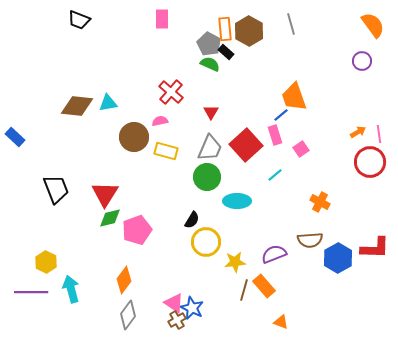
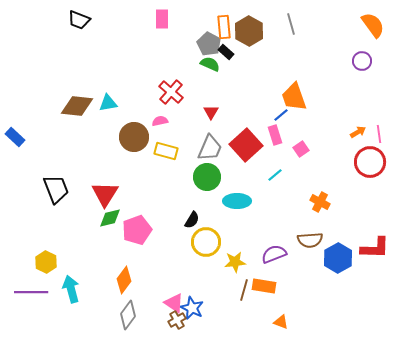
orange rectangle at (225, 29): moved 1 px left, 2 px up
orange rectangle at (264, 286): rotated 40 degrees counterclockwise
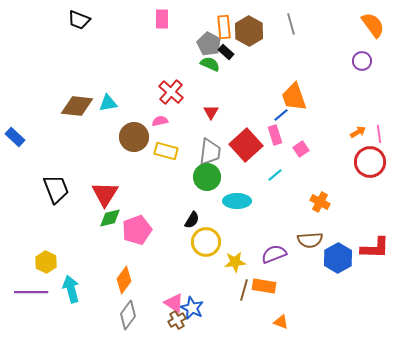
gray trapezoid at (210, 148): moved 4 px down; rotated 16 degrees counterclockwise
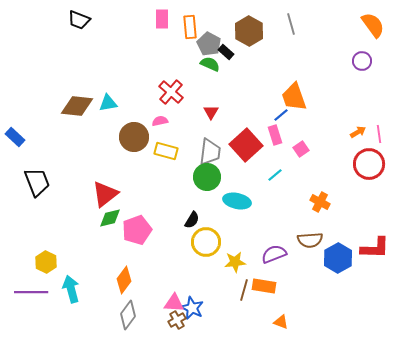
orange rectangle at (224, 27): moved 34 px left
red circle at (370, 162): moved 1 px left, 2 px down
black trapezoid at (56, 189): moved 19 px left, 7 px up
red triangle at (105, 194): rotated 20 degrees clockwise
cyan ellipse at (237, 201): rotated 12 degrees clockwise
pink triangle at (174, 303): rotated 30 degrees counterclockwise
